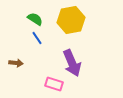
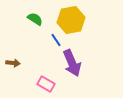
blue line: moved 19 px right, 2 px down
brown arrow: moved 3 px left
pink rectangle: moved 8 px left; rotated 12 degrees clockwise
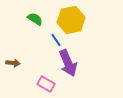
purple arrow: moved 4 px left
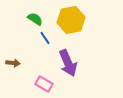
blue line: moved 11 px left, 2 px up
pink rectangle: moved 2 px left
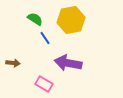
purple arrow: rotated 124 degrees clockwise
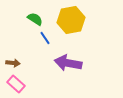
pink rectangle: moved 28 px left; rotated 12 degrees clockwise
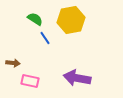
purple arrow: moved 9 px right, 15 px down
pink rectangle: moved 14 px right, 3 px up; rotated 30 degrees counterclockwise
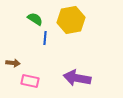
blue line: rotated 40 degrees clockwise
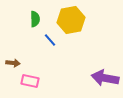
green semicircle: rotated 56 degrees clockwise
blue line: moved 5 px right, 2 px down; rotated 48 degrees counterclockwise
purple arrow: moved 28 px right
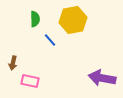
yellow hexagon: moved 2 px right
brown arrow: rotated 96 degrees clockwise
purple arrow: moved 3 px left
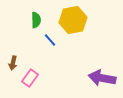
green semicircle: moved 1 px right, 1 px down
pink rectangle: moved 3 px up; rotated 66 degrees counterclockwise
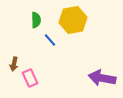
brown arrow: moved 1 px right, 1 px down
pink rectangle: rotated 60 degrees counterclockwise
